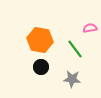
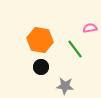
gray star: moved 7 px left, 7 px down
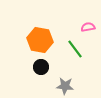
pink semicircle: moved 2 px left, 1 px up
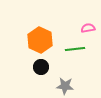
pink semicircle: moved 1 px down
orange hexagon: rotated 15 degrees clockwise
green line: rotated 60 degrees counterclockwise
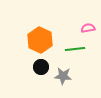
gray star: moved 2 px left, 10 px up
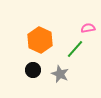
green line: rotated 42 degrees counterclockwise
black circle: moved 8 px left, 3 px down
gray star: moved 3 px left, 2 px up; rotated 18 degrees clockwise
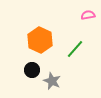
pink semicircle: moved 13 px up
black circle: moved 1 px left
gray star: moved 8 px left, 7 px down
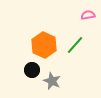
orange hexagon: moved 4 px right, 5 px down
green line: moved 4 px up
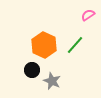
pink semicircle: rotated 24 degrees counterclockwise
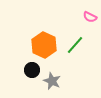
pink semicircle: moved 2 px right, 2 px down; rotated 120 degrees counterclockwise
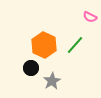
black circle: moved 1 px left, 2 px up
gray star: rotated 18 degrees clockwise
